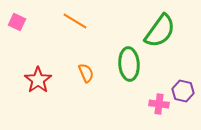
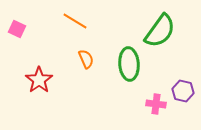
pink square: moved 7 px down
orange semicircle: moved 14 px up
red star: moved 1 px right
pink cross: moved 3 px left
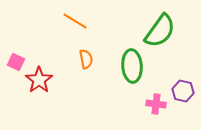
pink square: moved 1 px left, 33 px down
orange semicircle: rotated 12 degrees clockwise
green ellipse: moved 3 px right, 2 px down
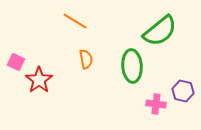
green semicircle: rotated 15 degrees clockwise
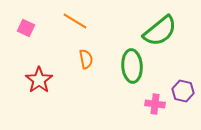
pink square: moved 10 px right, 34 px up
pink cross: moved 1 px left
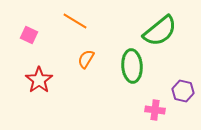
pink square: moved 3 px right, 7 px down
orange semicircle: rotated 138 degrees counterclockwise
pink cross: moved 6 px down
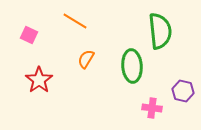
green semicircle: rotated 57 degrees counterclockwise
pink cross: moved 3 px left, 2 px up
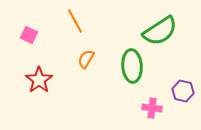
orange line: rotated 30 degrees clockwise
green semicircle: rotated 63 degrees clockwise
